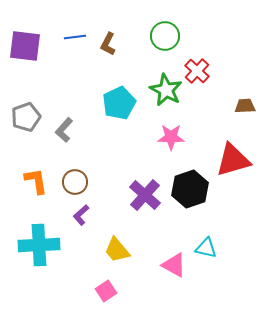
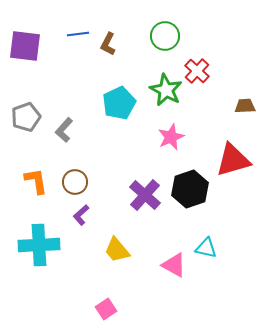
blue line: moved 3 px right, 3 px up
pink star: rotated 24 degrees counterclockwise
pink square: moved 18 px down
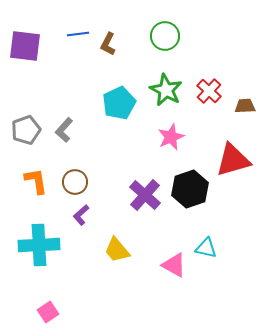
red cross: moved 12 px right, 20 px down
gray pentagon: moved 13 px down
pink square: moved 58 px left, 3 px down
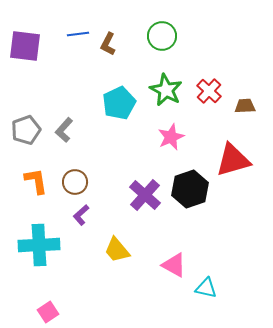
green circle: moved 3 px left
cyan triangle: moved 40 px down
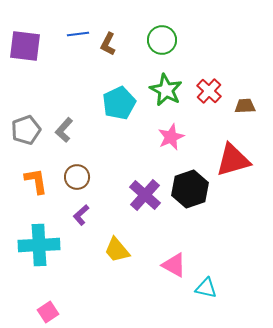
green circle: moved 4 px down
brown circle: moved 2 px right, 5 px up
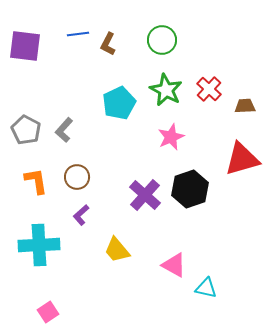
red cross: moved 2 px up
gray pentagon: rotated 24 degrees counterclockwise
red triangle: moved 9 px right, 1 px up
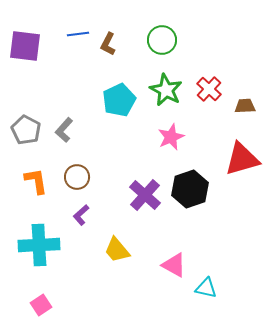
cyan pentagon: moved 3 px up
pink square: moved 7 px left, 7 px up
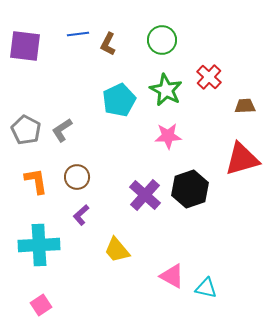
red cross: moved 12 px up
gray L-shape: moved 2 px left; rotated 15 degrees clockwise
pink star: moved 3 px left, 1 px up; rotated 20 degrees clockwise
pink triangle: moved 2 px left, 11 px down
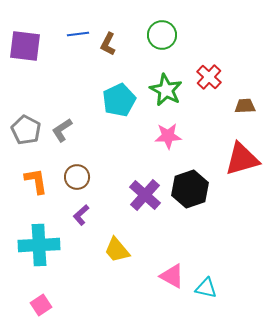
green circle: moved 5 px up
